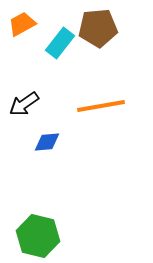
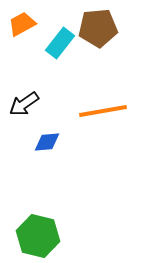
orange line: moved 2 px right, 5 px down
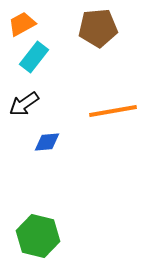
cyan rectangle: moved 26 px left, 14 px down
orange line: moved 10 px right
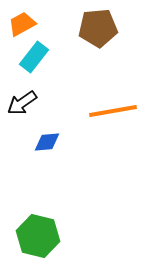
black arrow: moved 2 px left, 1 px up
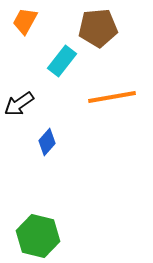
orange trapezoid: moved 3 px right, 3 px up; rotated 32 degrees counterclockwise
cyan rectangle: moved 28 px right, 4 px down
black arrow: moved 3 px left, 1 px down
orange line: moved 1 px left, 14 px up
blue diamond: rotated 44 degrees counterclockwise
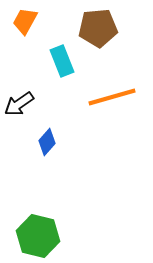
cyan rectangle: rotated 60 degrees counterclockwise
orange line: rotated 6 degrees counterclockwise
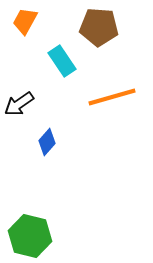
brown pentagon: moved 1 px right, 1 px up; rotated 9 degrees clockwise
cyan rectangle: rotated 12 degrees counterclockwise
green hexagon: moved 8 px left
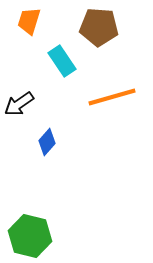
orange trapezoid: moved 4 px right; rotated 12 degrees counterclockwise
